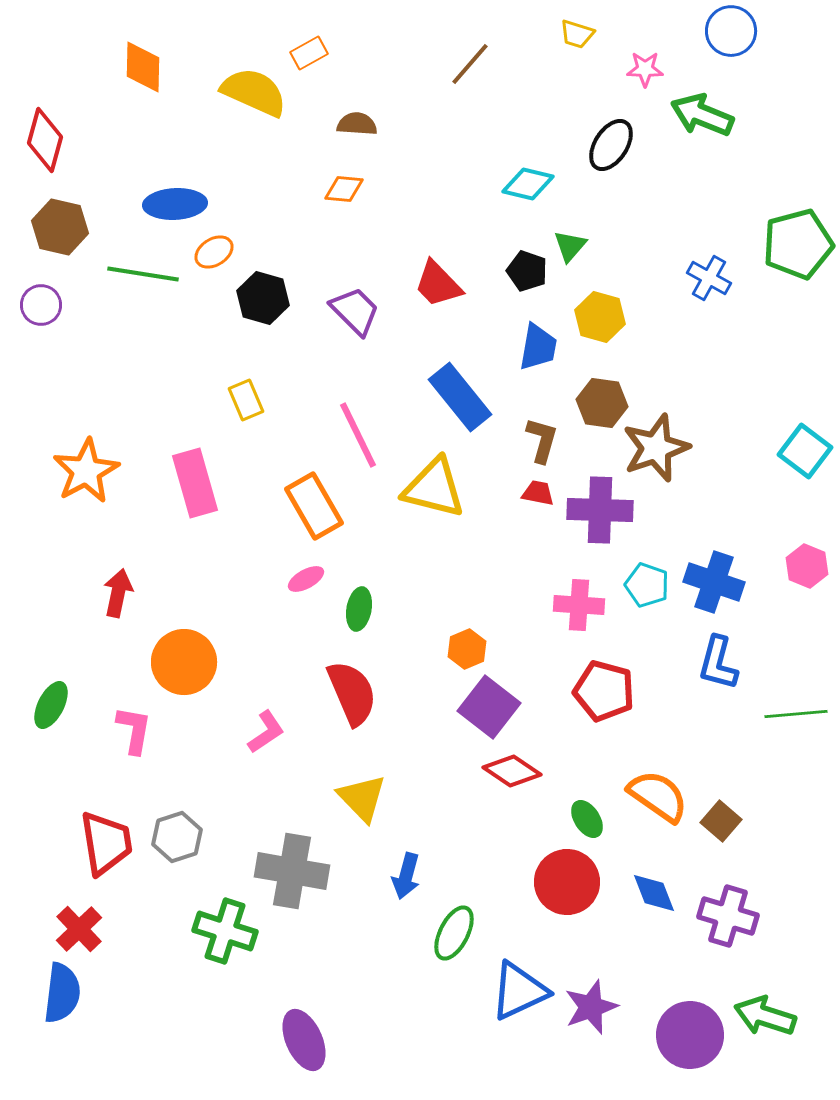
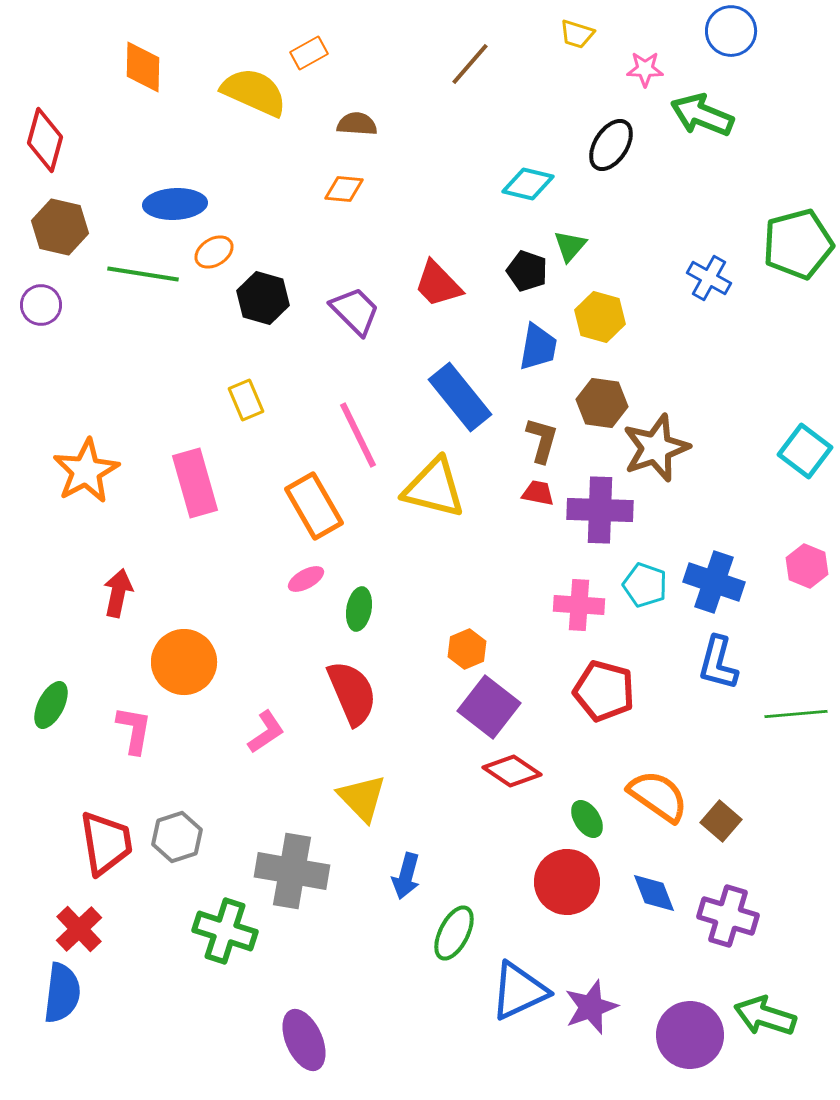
cyan pentagon at (647, 585): moved 2 px left
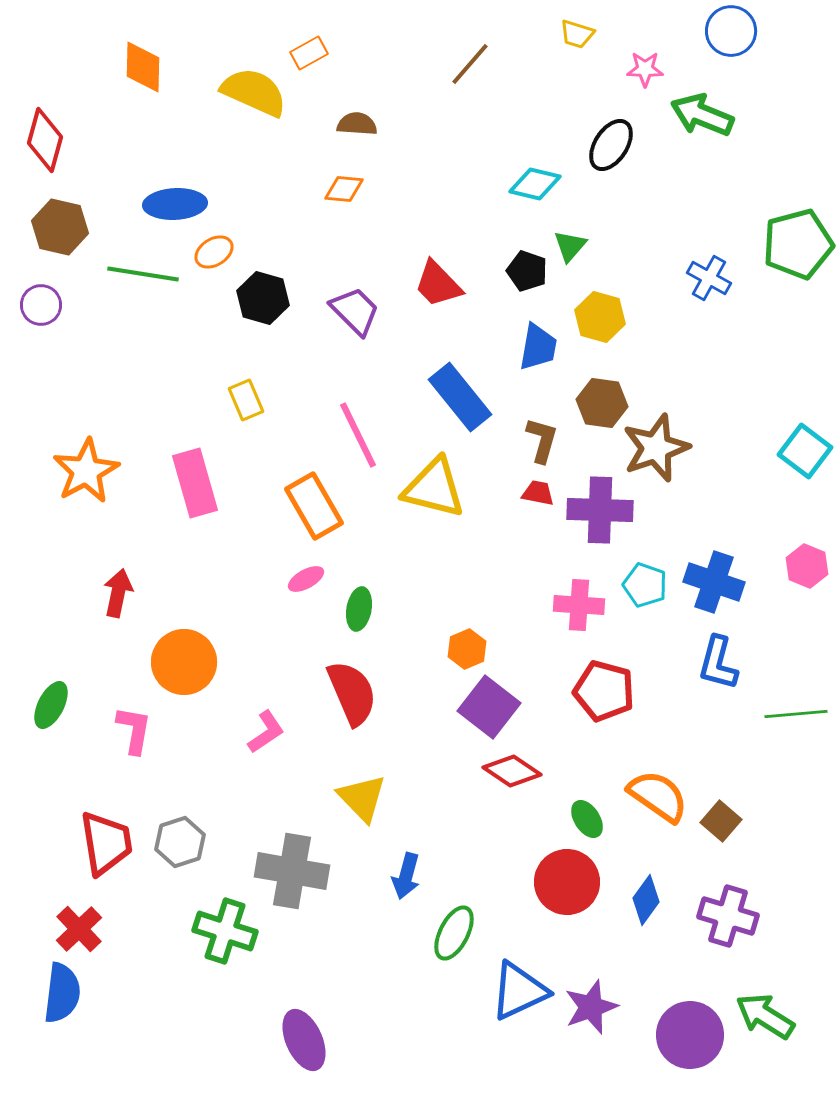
cyan diamond at (528, 184): moved 7 px right
gray hexagon at (177, 837): moved 3 px right, 5 px down
blue diamond at (654, 893): moved 8 px left, 7 px down; rotated 57 degrees clockwise
green arrow at (765, 1016): rotated 14 degrees clockwise
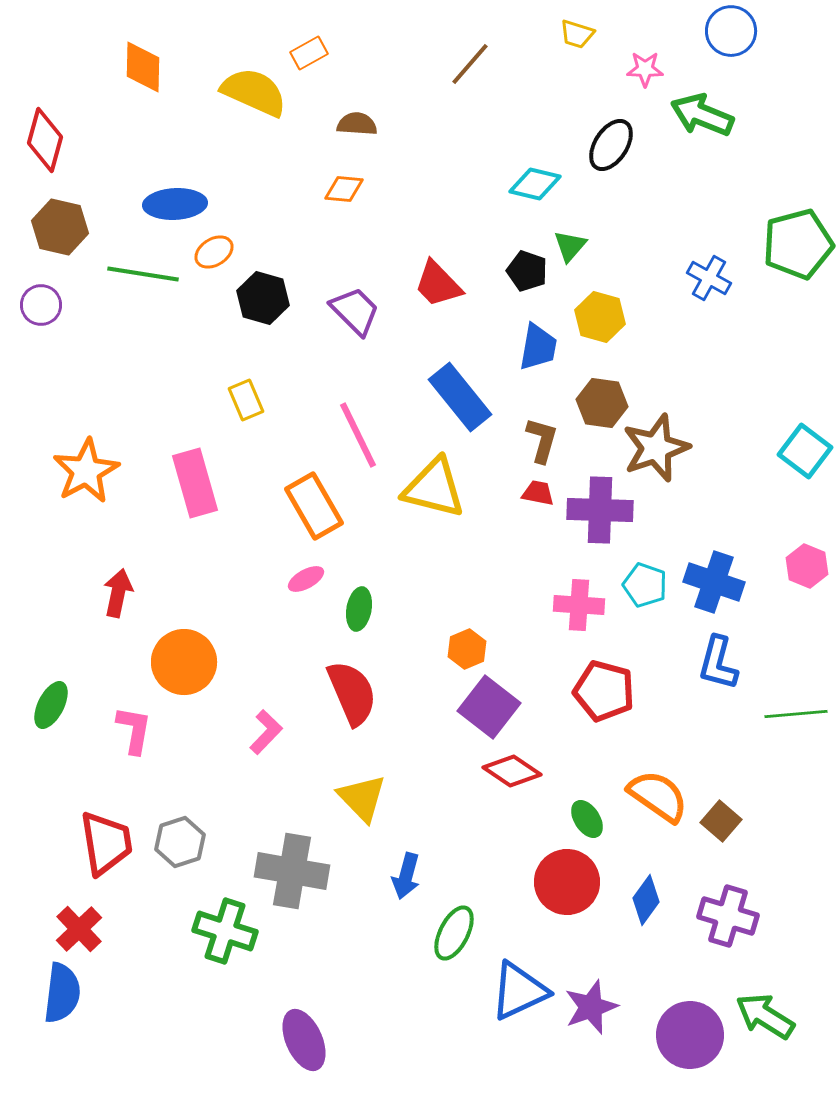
pink L-shape at (266, 732): rotated 12 degrees counterclockwise
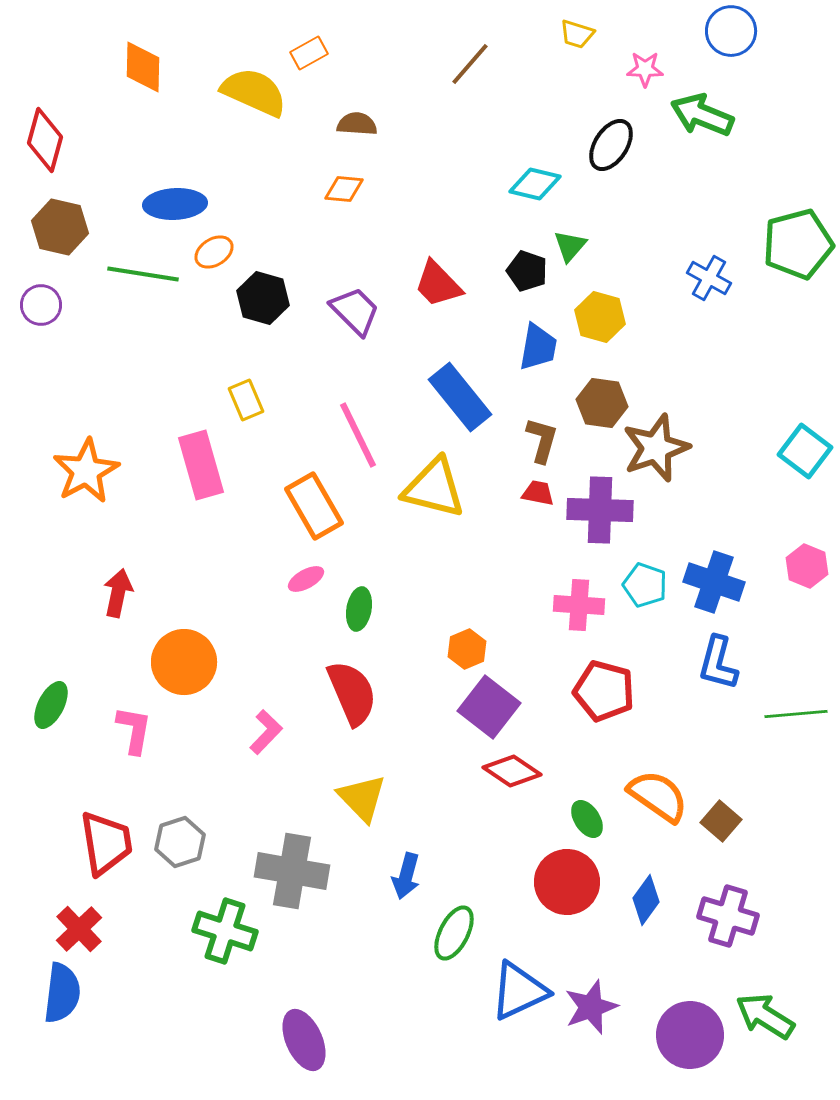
pink rectangle at (195, 483): moved 6 px right, 18 px up
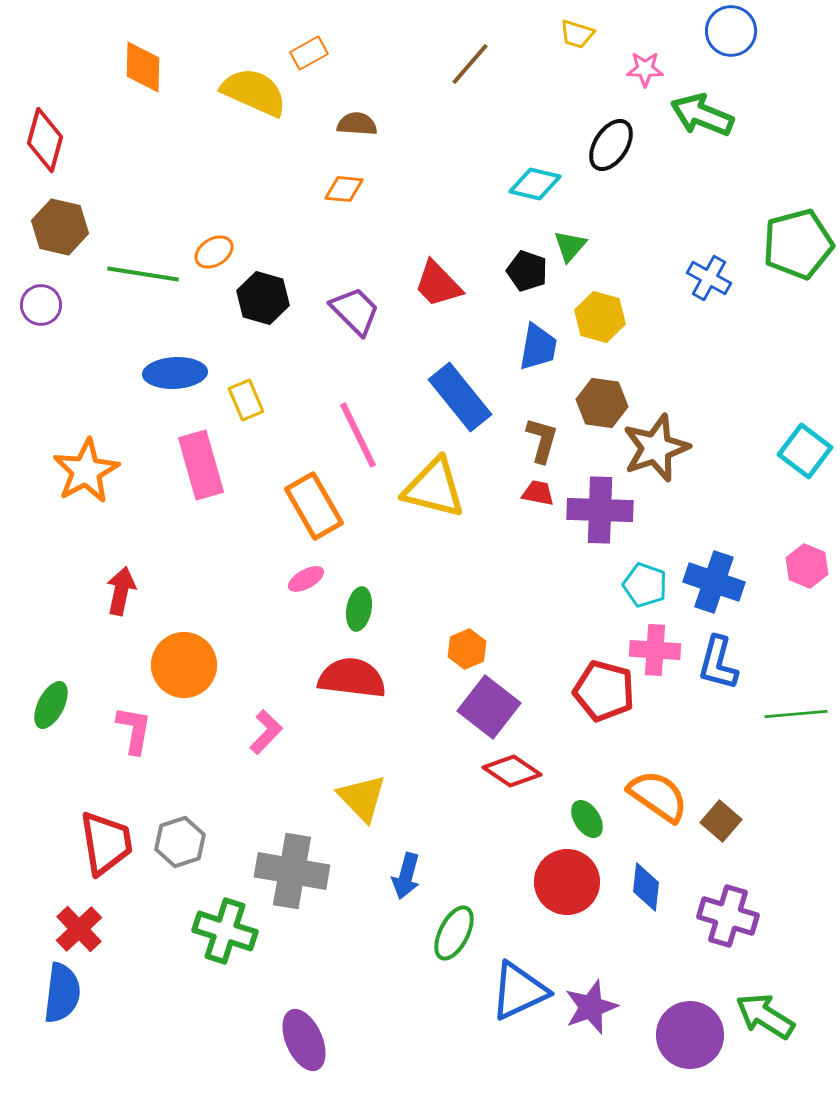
blue ellipse at (175, 204): moved 169 px down
red arrow at (118, 593): moved 3 px right, 2 px up
pink cross at (579, 605): moved 76 px right, 45 px down
orange circle at (184, 662): moved 3 px down
red semicircle at (352, 693): moved 15 px up; rotated 60 degrees counterclockwise
blue diamond at (646, 900): moved 13 px up; rotated 30 degrees counterclockwise
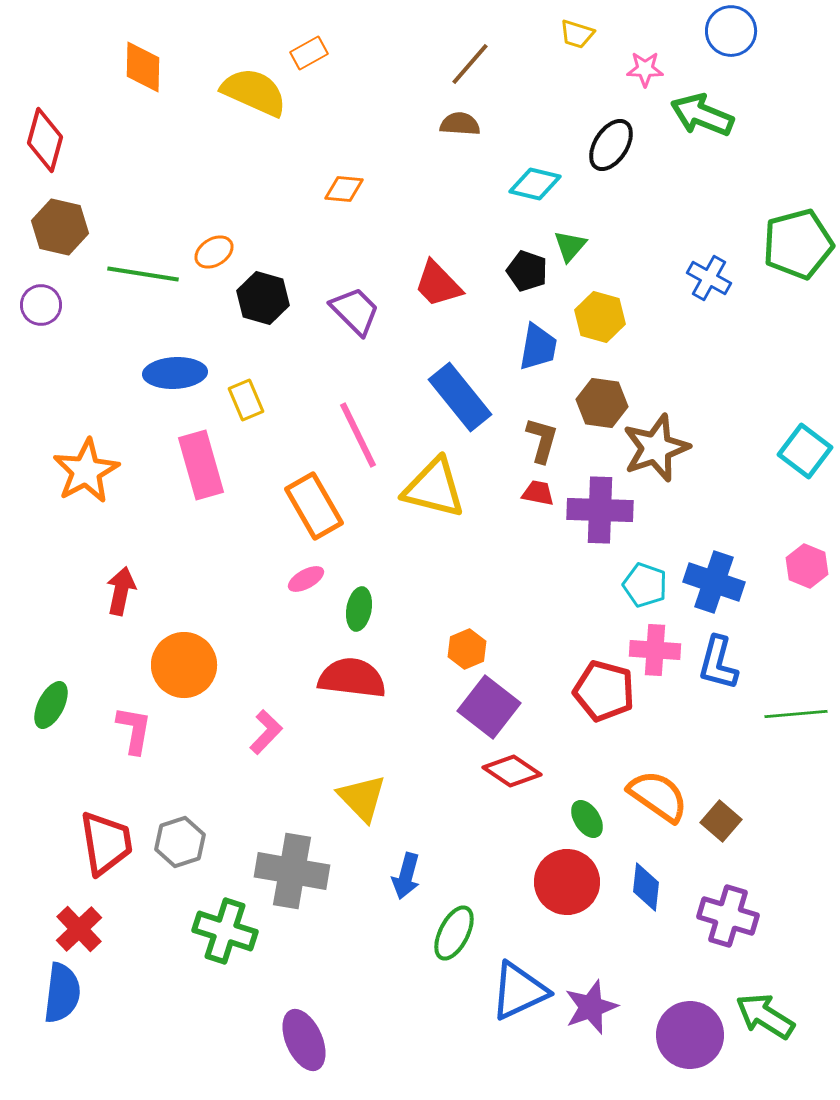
brown semicircle at (357, 124): moved 103 px right
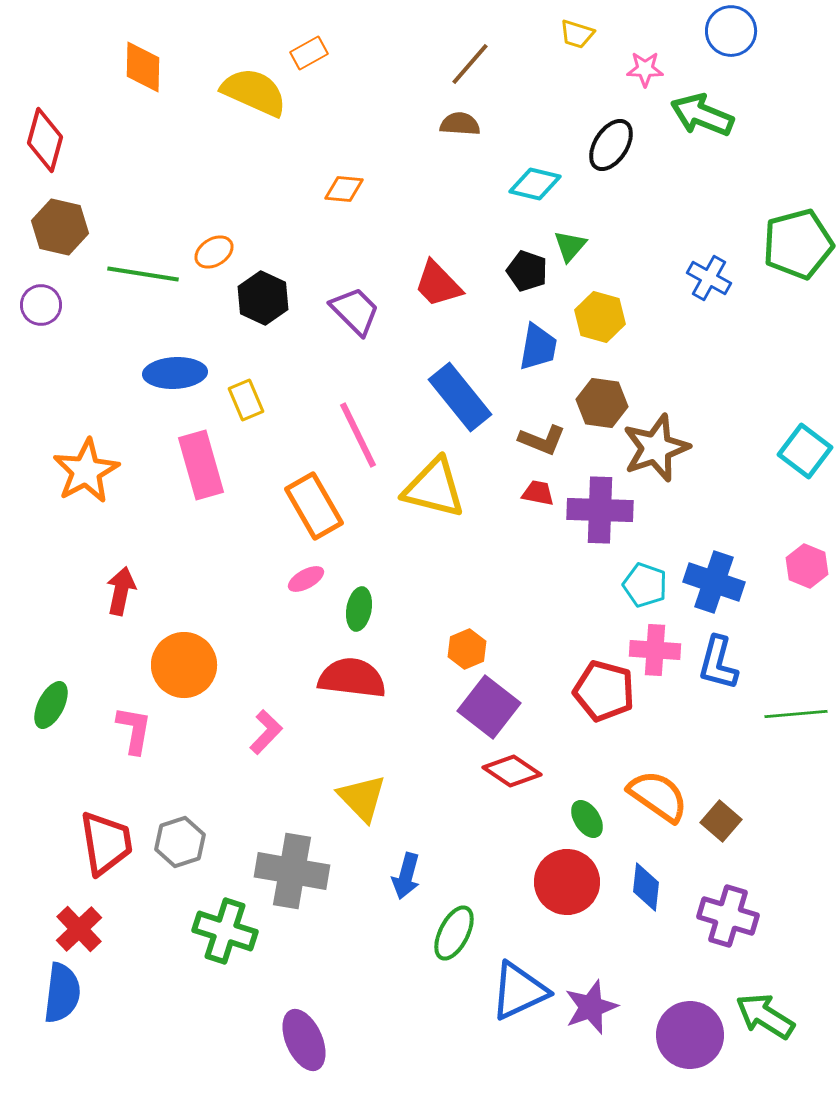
black hexagon at (263, 298): rotated 9 degrees clockwise
brown L-shape at (542, 440): rotated 96 degrees clockwise
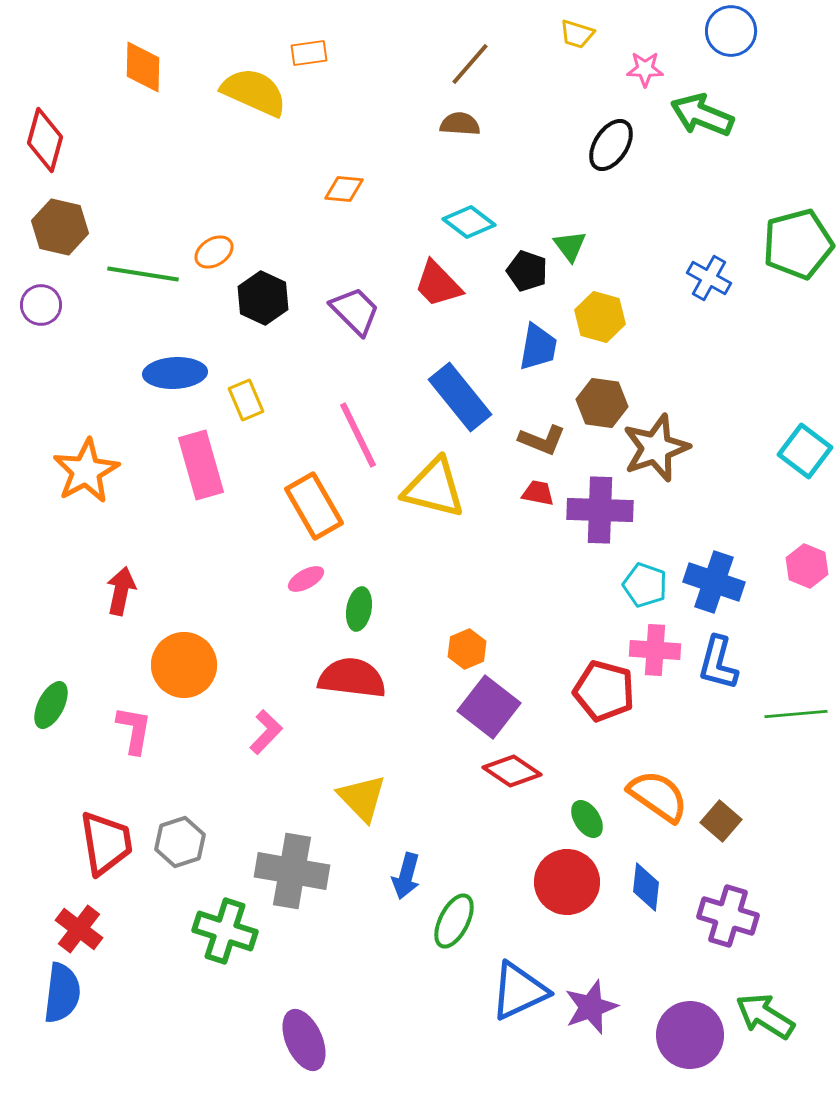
orange rectangle at (309, 53): rotated 21 degrees clockwise
cyan diamond at (535, 184): moved 66 px left, 38 px down; rotated 24 degrees clockwise
green triangle at (570, 246): rotated 18 degrees counterclockwise
red cross at (79, 929): rotated 9 degrees counterclockwise
green ellipse at (454, 933): moved 12 px up
